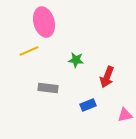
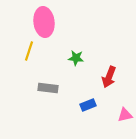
pink ellipse: rotated 8 degrees clockwise
yellow line: rotated 48 degrees counterclockwise
green star: moved 2 px up
red arrow: moved 2 px right
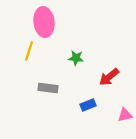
red arrow: rotated 30 degrees clockwise
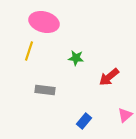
pink ellipse: rotated 68 degrees counterclockwise
gray rectangle: moved 3 px left, 2 px down
blue rectangle: moved 4 px left, 16 px down; rotated 28 degrees counterclockwise
pink triangle: rotated 28 degrees counterclockwise
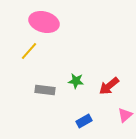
yellow line: rotated 24 degrees clockwise
green star: moved 23 px down
red arrow: moved 9 px down
blue rectangle: rotated 21 degrees clockwise
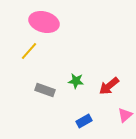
gray rectangle: rotated 12 degrees clockwise
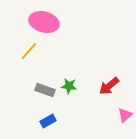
green star: moved 7 px left, 5 px down
blue rectangle: moved 36 px left
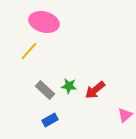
red arrow: moved 14 px left, 4 px down
gray rectangle: rotated 24 degrees clockwise
blue rectangle: moved 2 px right, 1 px up
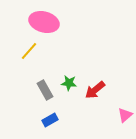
green star: moved 3 px up
gray rectangle: rotated 18 degrees clockwise
